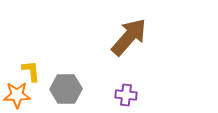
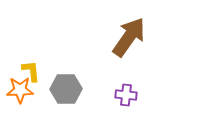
brown arrow: rotated 6 degrees counterclockwise
orange star: moved 3 px right, 5 px up
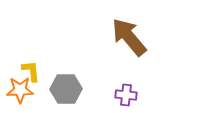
brown arrow: rotated 75 degrees counterclockwise
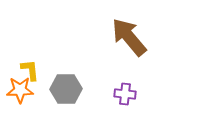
yellow L-shape: moved 1 px left, 1 px up
purple cross: moved 1 px left, 1 px up
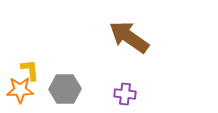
brown arrow: rotated 15 degrees counterclockwise
gray hexagon: moved 1 px left
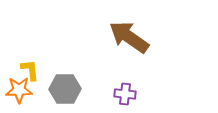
orange star: moved 1 px left
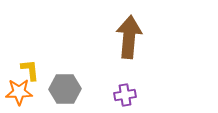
brown arrow: rotated 60 degrees clockwise
orange star: moved 2 px down
purple cross: moved 1 px down; rotated 15 degrees counterclockwise
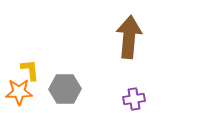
purple cross: moved 9 px right, 4 px down
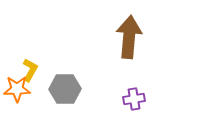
yellow L-shape: rotated 35 degrees clockwise
orange star: moved 2 px left, 3 px up
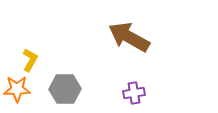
brown arrow: rotated 66 degrees counterclockwise
yellow L-shape: moved 10 px up
purple cross: moved 6 px up
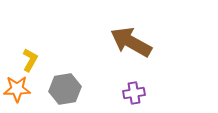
brown arrow: moved 2 px right, 5 px down
gray hexagon: rotated 8 degrees counterclockwise
